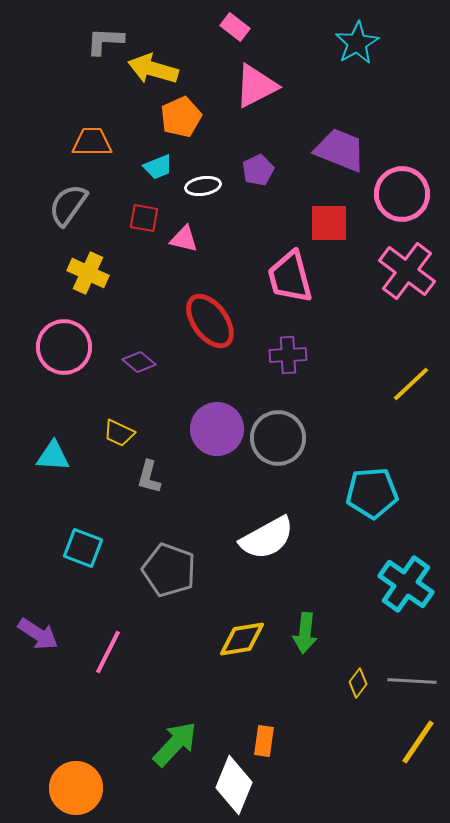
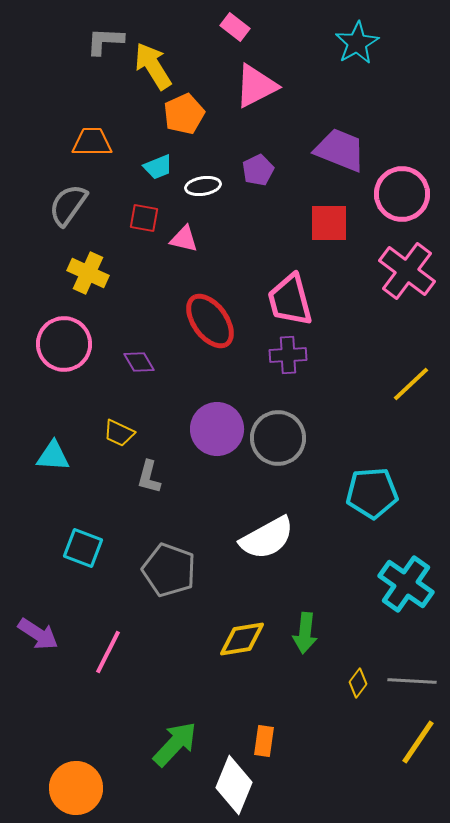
yellow arrow at (153, 69): moved 3 px up; rotated 42 degrees clockwise
orange pentagon at (181, 117): moved 3 px right, 3 px up
pink trapezoid at (290, 277): moved 23 px down
pink circle at (64, 347): moved 3 px up
purple diamond at (139, 362): rotated 20 degrees clockwise
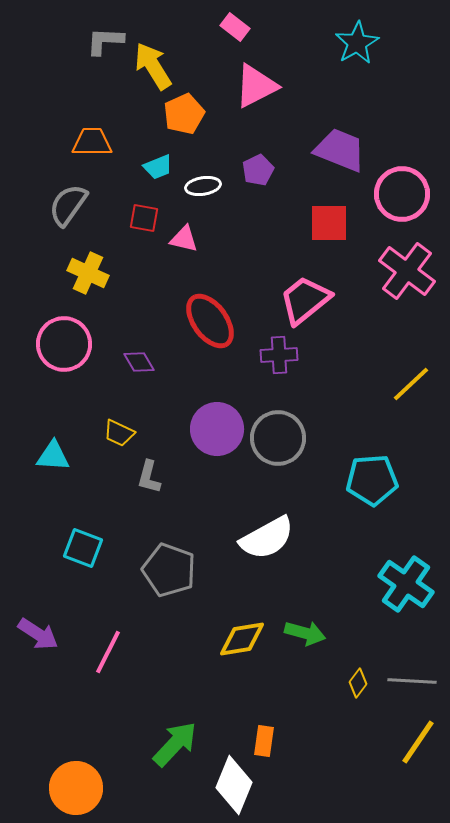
pink trapezoid at (290, 300): moved 15 px right; rotated 66 degrees clockwise
purple cross at (288, 355): moved 9 px left
cyan pentagon at (372, 493): moved 13 px up
green arrow at (305, 633): rotated 81 degrees counterclockwise
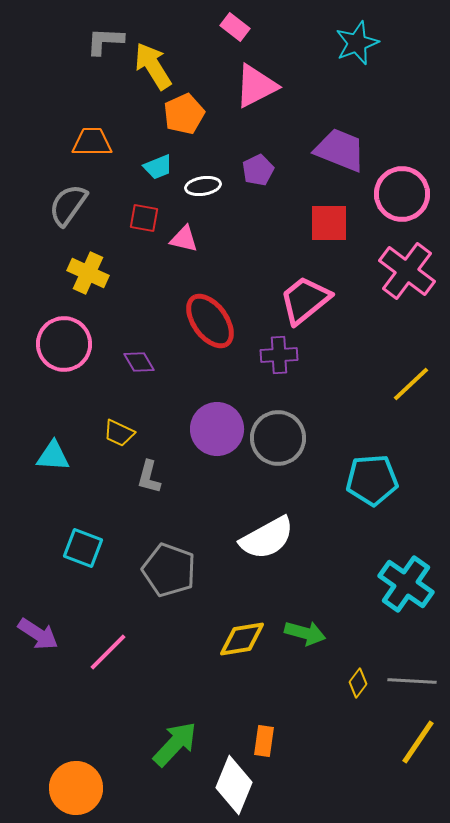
cyan star at (357, 43): rotated 9 degrees clockwise
pink line at (108, 652): rotated 18 degrees clockwise
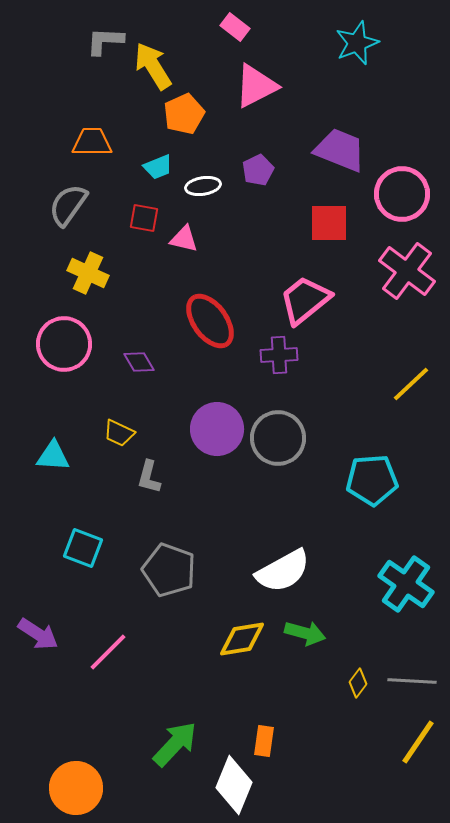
white semicircle at (267, 538): moved 16 px right, 33 px down
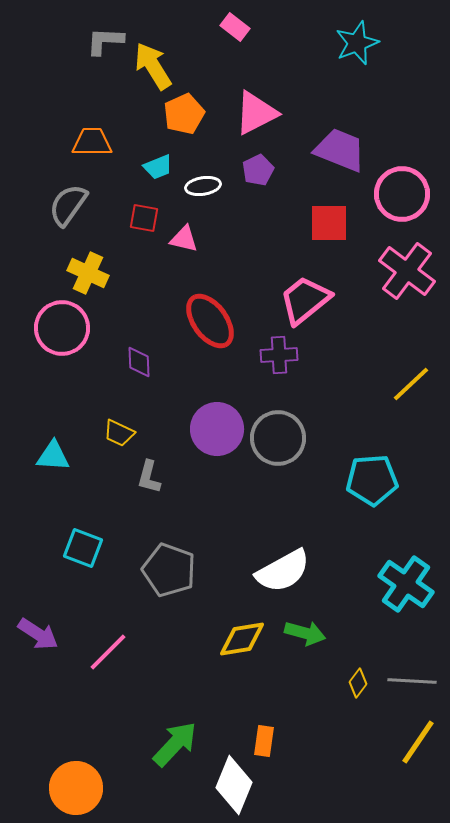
pink triangle at (256, 86): moved 27 px down
pink circle at (64, 344): moved 2 px left, 16 px up
purple diamond at (139, 362): rotated 28 degrees clockwise
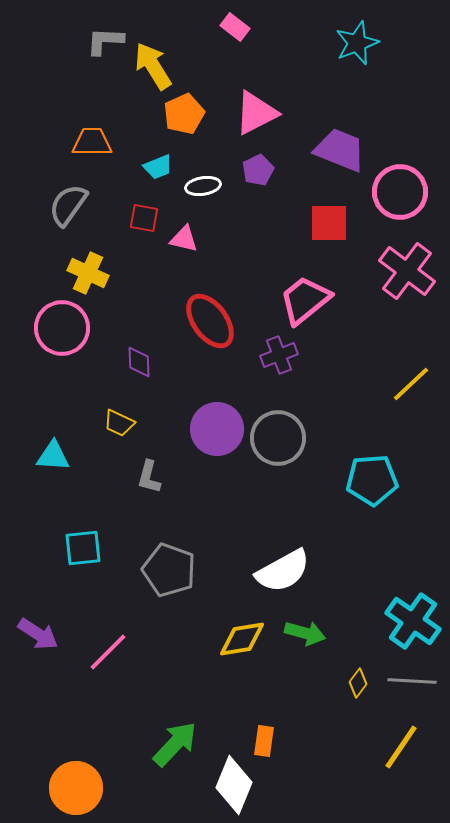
pink circle at (402, 194): moved 2 px left, 2 px up
purple cross at (279, 355): rotated 18 degrees counterclockwise
yellow trapezoid at (119, 433): moved 10 px up
cyan square at (83, 548): rotated 27 degrees counterclockwise
cyan cross at (406, 584): moved 7 px right, 37 px down
yellow line at (418, 742): moved 17 px left, 5 px down
